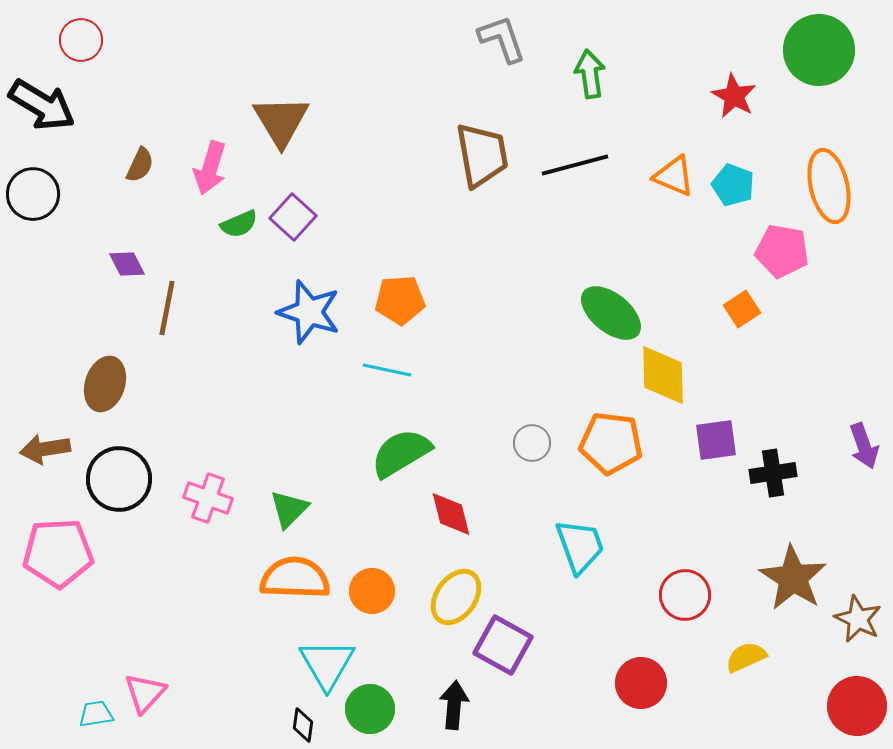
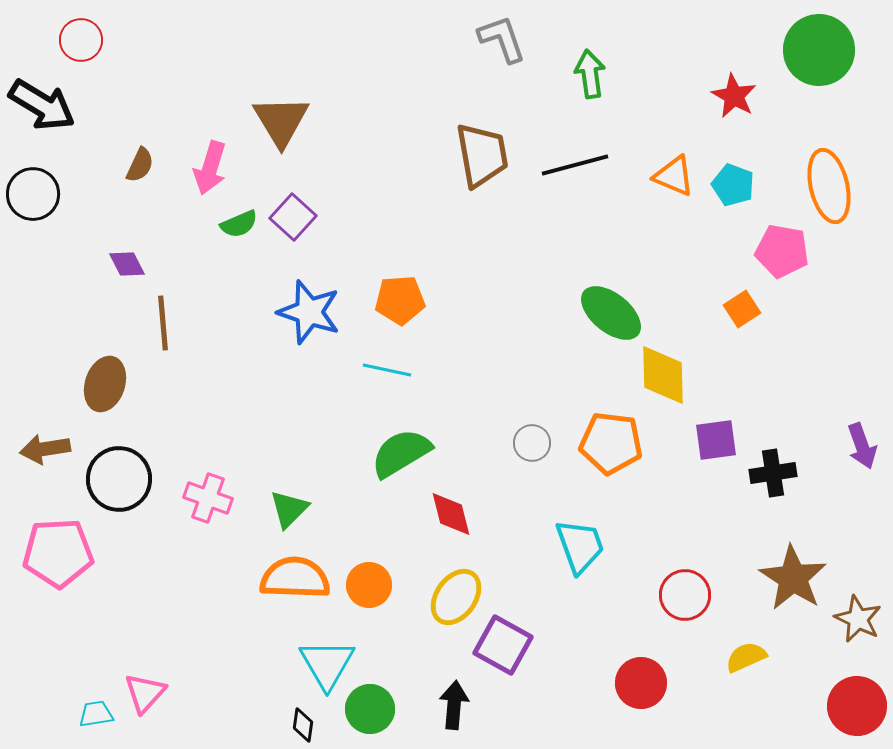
brown line at (167, 308): moved 4 px left, 15 px down; rotated 16 degrees counterclockwise
purple arrow at (864, 446): moved 2 px left
orange circle at (372, 591): moved 3 px left, 6 px up
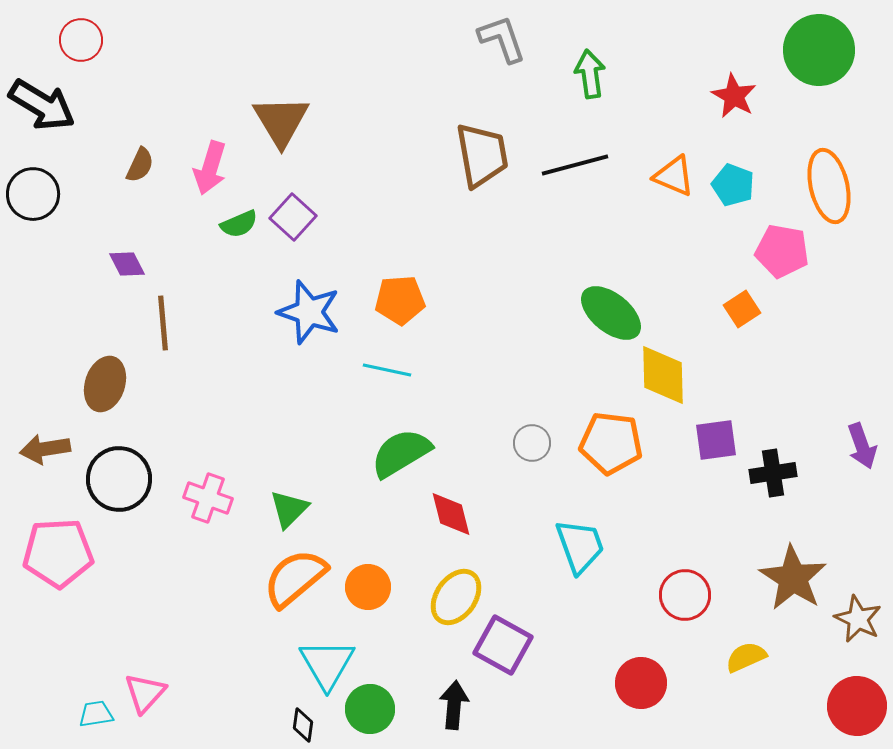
orange semicircle at (295, 578): rotated 42 degrees counterclockwise
orange circle at (369, 585): moved 1 px left, 2 px down
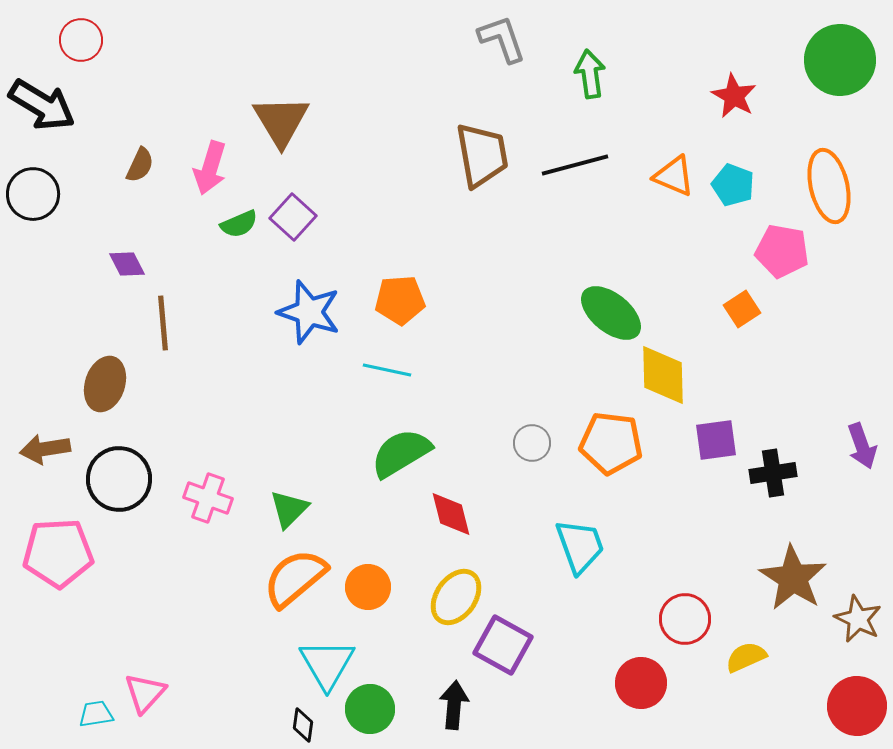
green circle at (819, 50): moved 21 px right, 10 px down
red circle at (685, 595): moved 24 px down
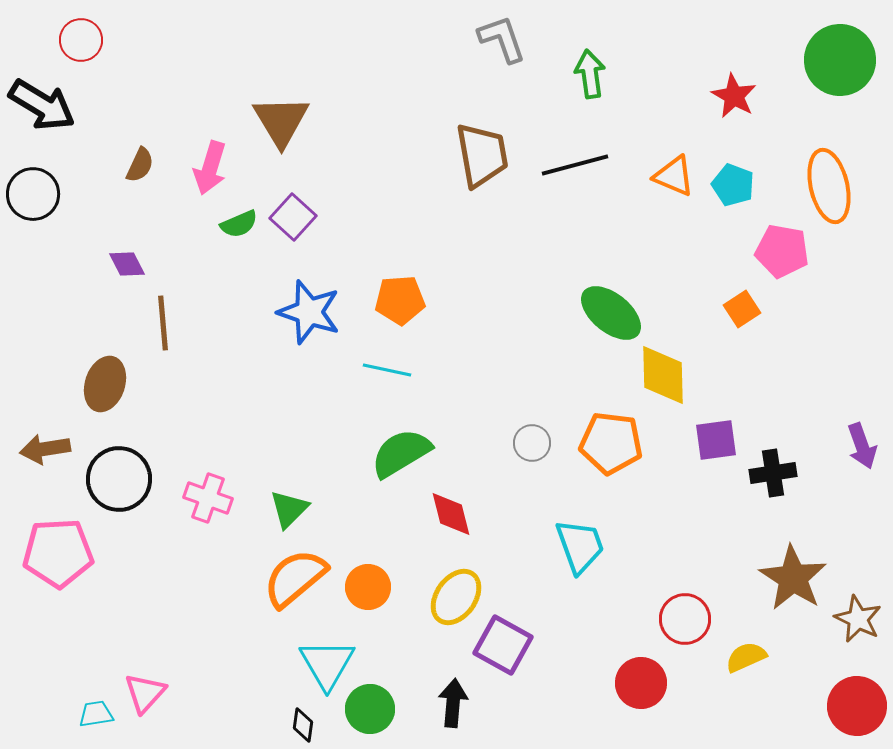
black arrow at (454, 705): moved 1 px left, 2 px up
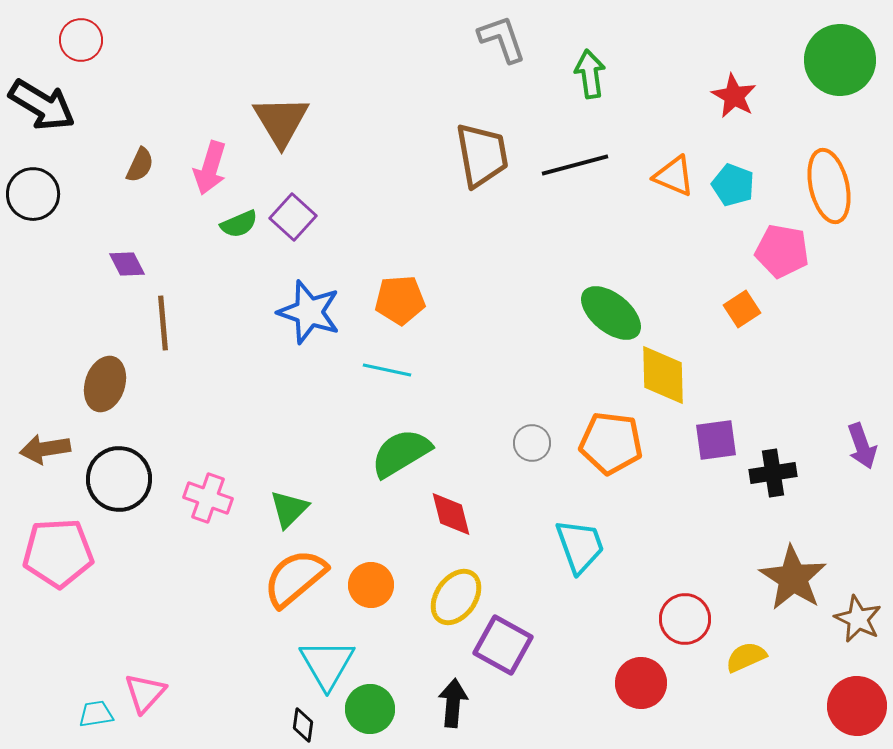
orange circle at (368, 587): moved 3 px right, 2 px up
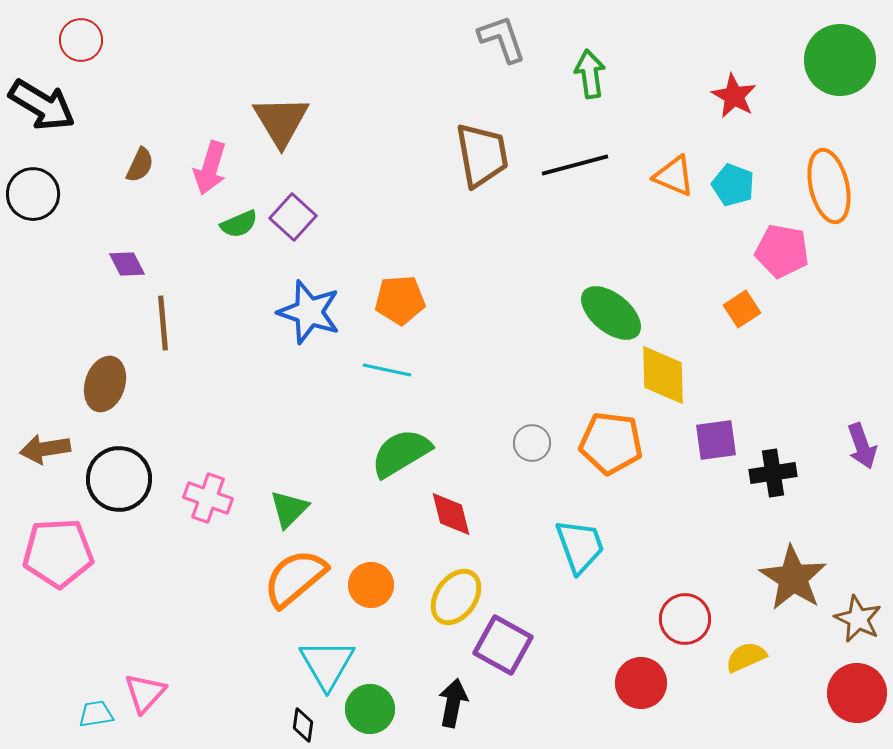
black arrow at (453, 703): rotated 6 degrees clockwise
red circle at (857, 706): moved 13 px up
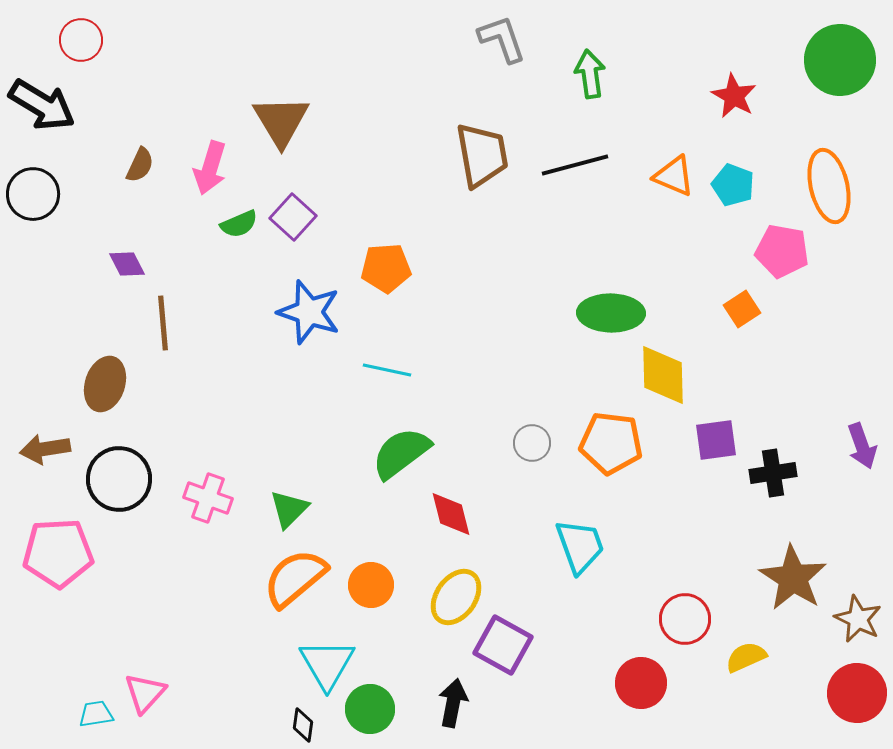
orange pentagon at (400, 300): moved 14 px left, 32 px up
green ellipse at (611, 313): rotated 38 degrees counterclockwise
green semicircle at (401, 453): rotated 6 degrees counterclockwise
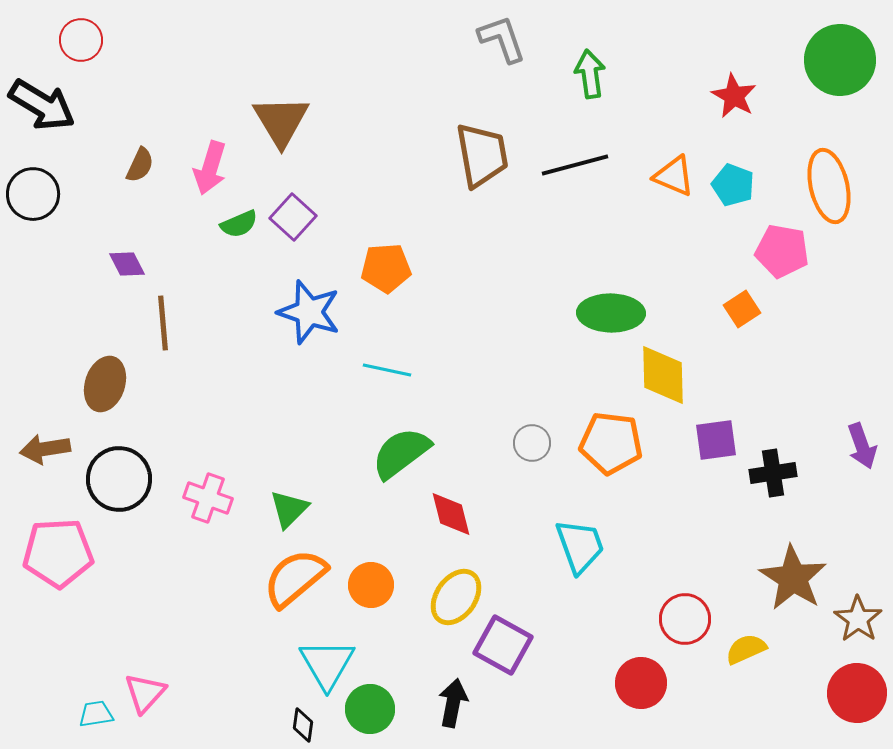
brown star at (858, 619): rotated 9 degrees clockwise
yellow semicircle at (746, 657): moved 8 px up
